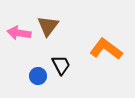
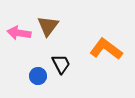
black trapezoid: moved 1 px up
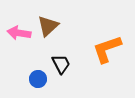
brown triangle: rotated 10 degrees clockwise
orange L-shape: moved 1 px right; rotated 56 degrees counterclockwise
blue circle: moved 3 px down
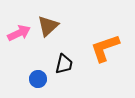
pink arrow: rotated 145 degrees clockwise
orange L-shape: moved 2 px left, 1 px up
black trapezoid: moved 3 px right; rotated 40 degrees clockwise
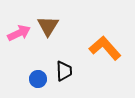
brown triangle: rotated 15 degrees counterclockwise
orange L-shape: rotated 68 degrees clockwise
black trapezoid: moved 7 px down; rotated 15 degrees counterclockwise
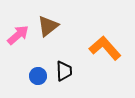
brown triangle: rotated 20 degrees clockwise
pink arrow: moved 1 px left, 2 px down; rotated 15 degrees counterclockwise
blue circle: moved 3 px up
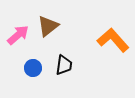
orange L-shape: moved 8 px right, 8 px up
black trapezoid: moved 6 px up; rotated 10 degrees clockwise
blue circle: moved 5 px left, 8 px up
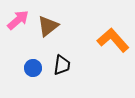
pink arrow: moved 15 px up
black trapezoid: moved 2 px left
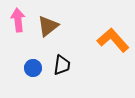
pink arrow: rotated 55 degrees counterclockwise
